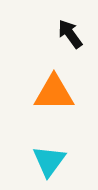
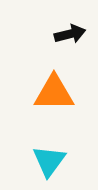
black arrow: rotated 112 degrees clockwise
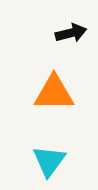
black arrow: moved 1 px right, 1 px up
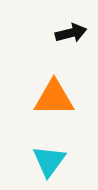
orange triangle: moved 5 px down
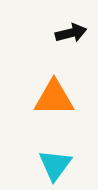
cyan triangle: moved 6 px right, 4 px down
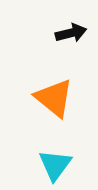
orange triangle: rotated 39 degrees clockwise
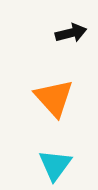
orange triangle: rotated 9 degrees clockwise
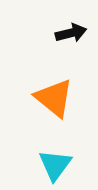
orange triangle: rotated 9 degrees counterclockwise
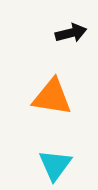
orange triangle: moved 2 px left, 1 px up; rotated 30 degrees counterclockwise
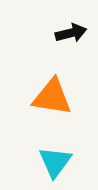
cyan triangle: moved 3 px up
